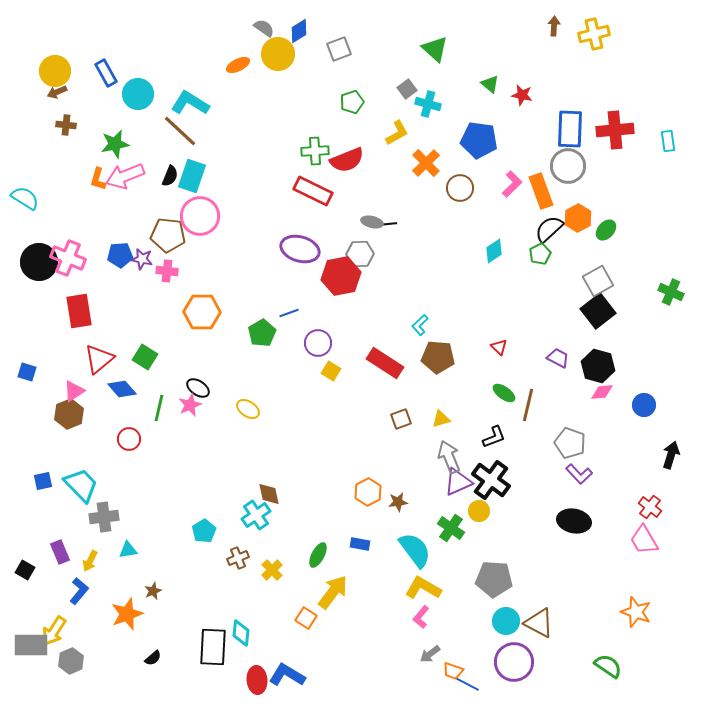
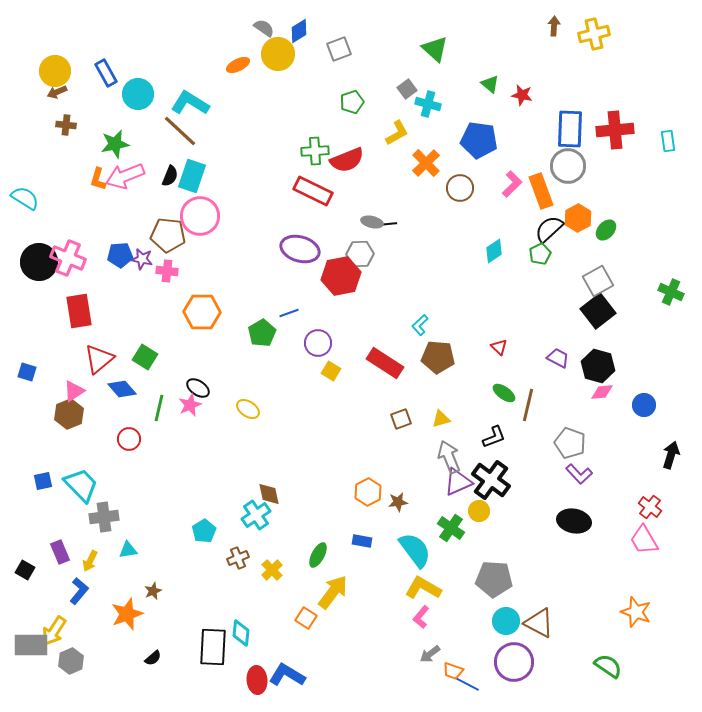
blue rectangle at (360, 544): moved 2 px right, 3 px up
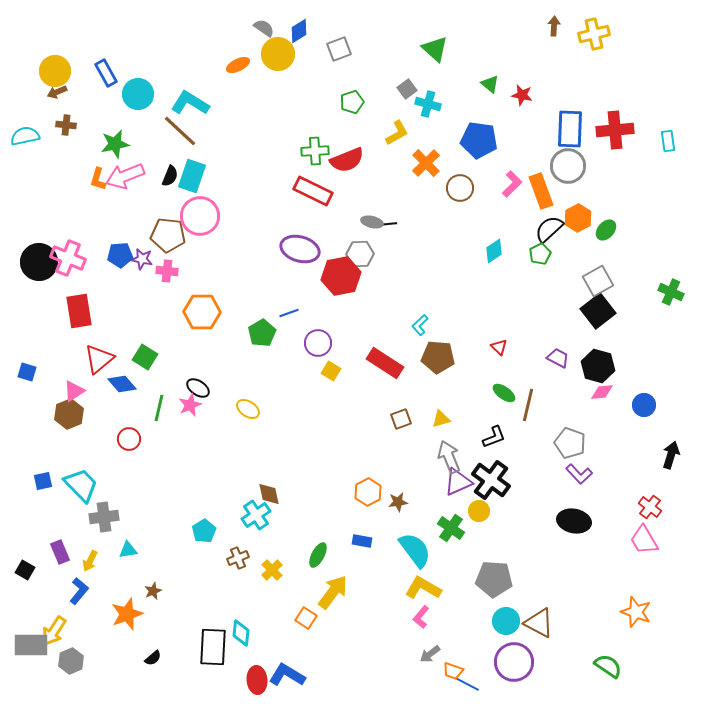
cyan semicircle at (25, 198): moved 62 px up; rotated 44 degrees counterclockwise
blue diamond at (122, 389): moved 5 px up
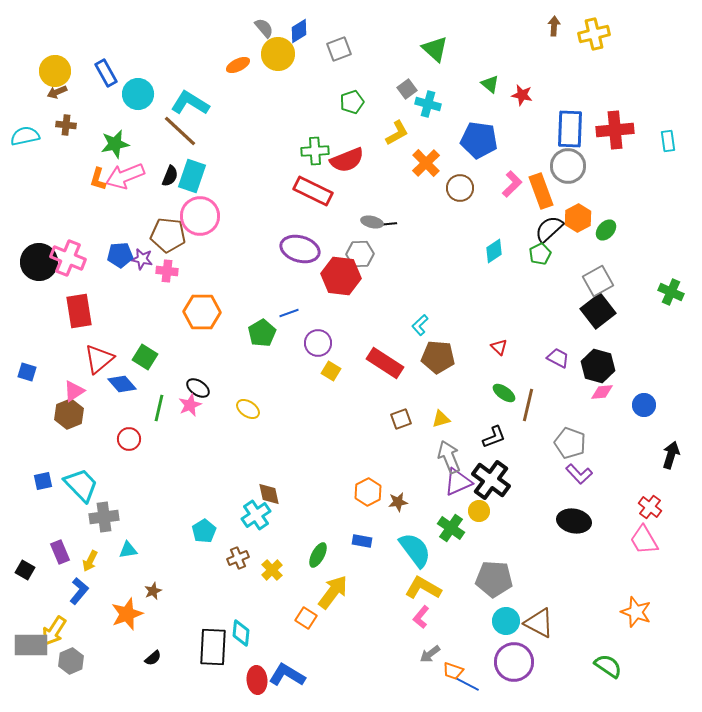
gray semicircle at (264, 28): rotated 15 degrees clockwise
red hexagon at (341, 276): rotated 18 degrees clockwise
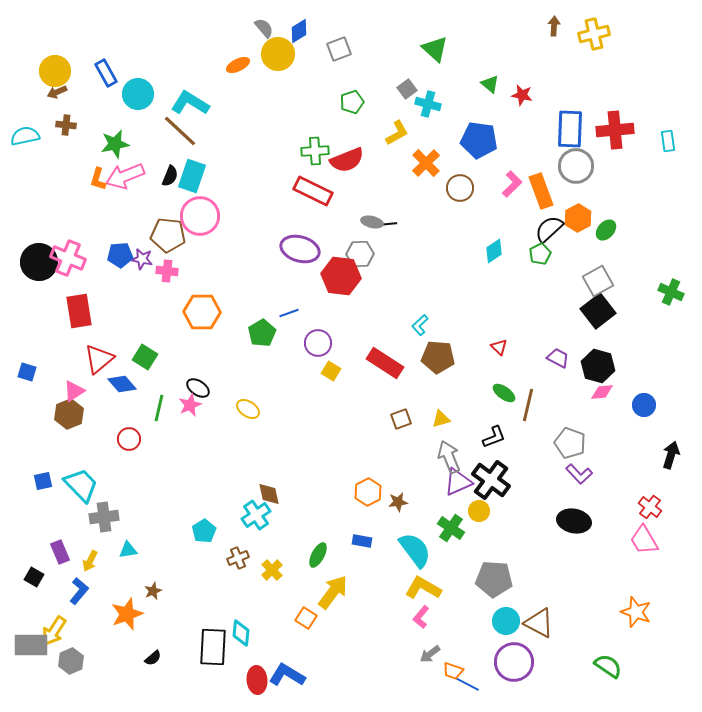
gray circle at (568, 166): moved 8 px right
black square at (25, 570): moved 9 px right, 7 px down
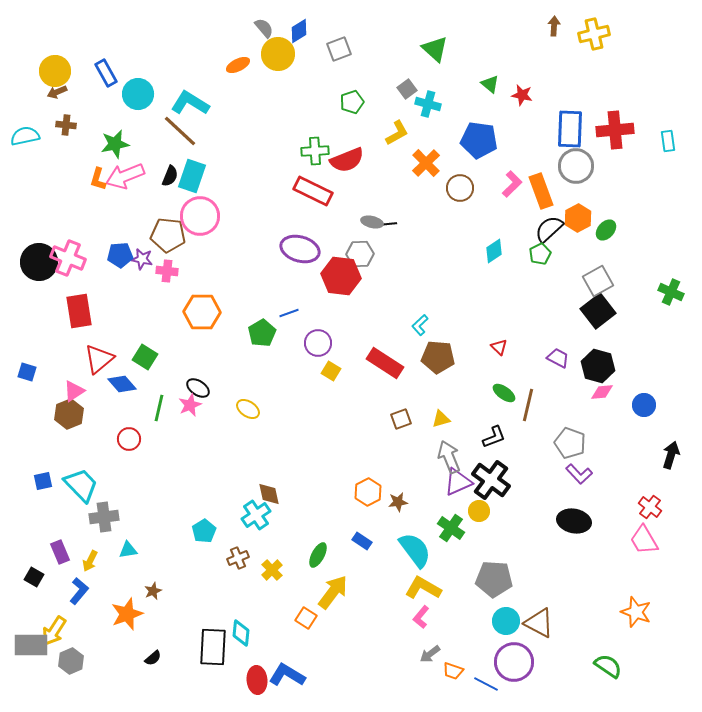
blue rectangle at (362, 541): rotated 24 degrees clockwise
blue line at (467, 684): moved 19 px right
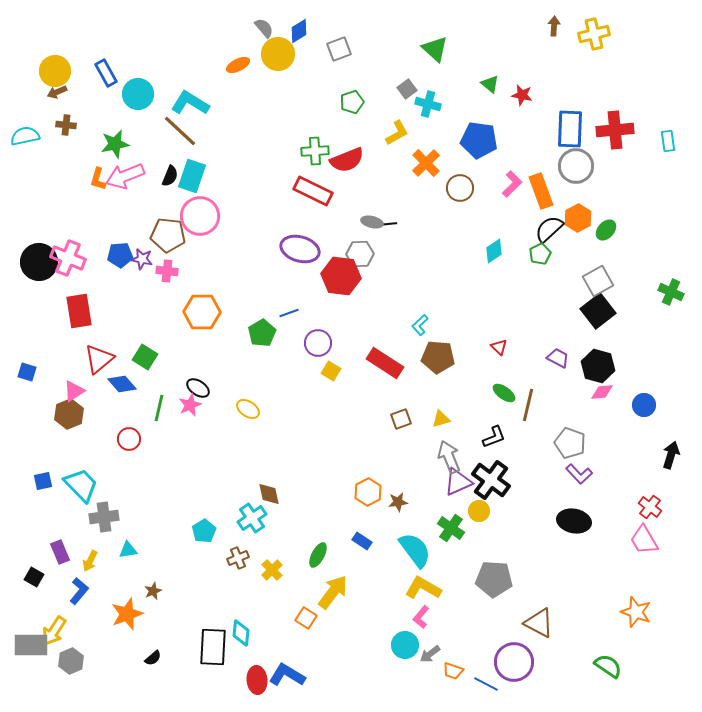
cyan cross at (256, 515): moved 4 px left, 3 px down
cyan circle at (506, 621): moved 101 px left, 24 px down
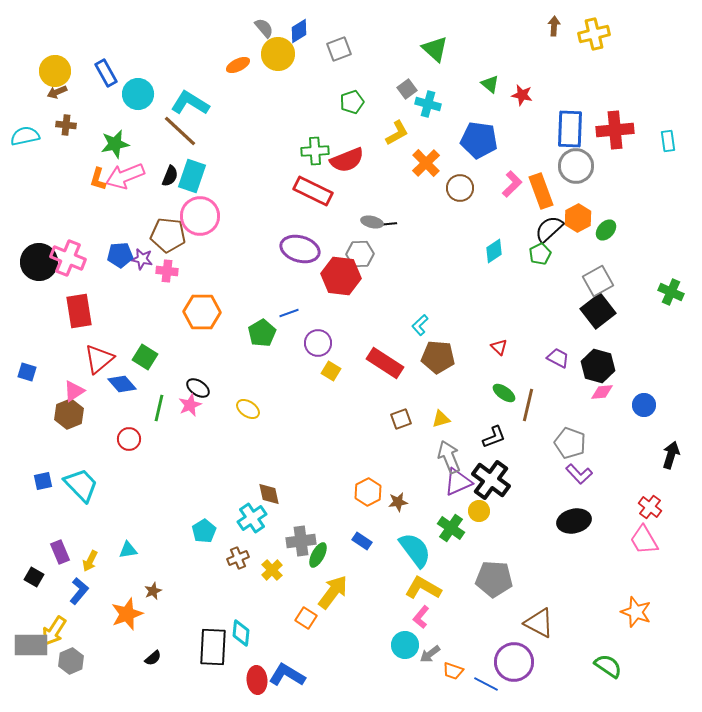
gray cross at (104, 517): moved 197 px right, 24 px down
black ellipse at (574, 521): rotated 24 degrees counterclockwise
